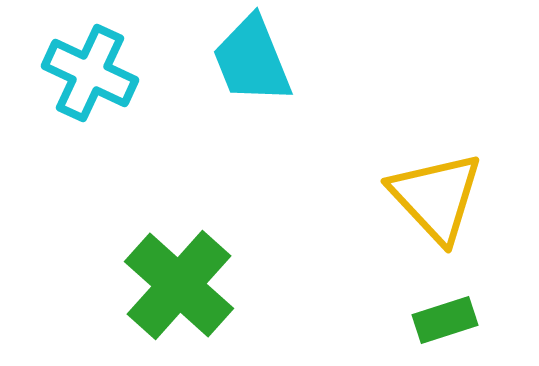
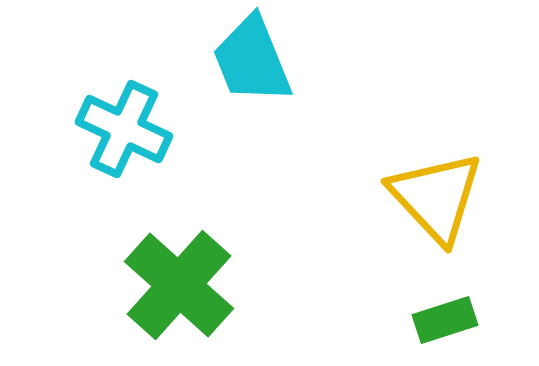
cyan cross: moved 34 px right, 56 px down
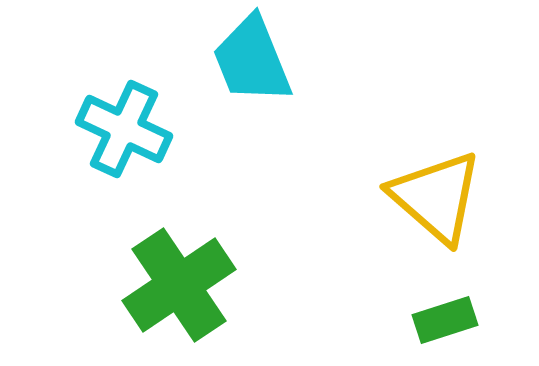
yellow triangle: rotated 6 degrees counterclockwise
green cross: rotated 14 degrees clockwise
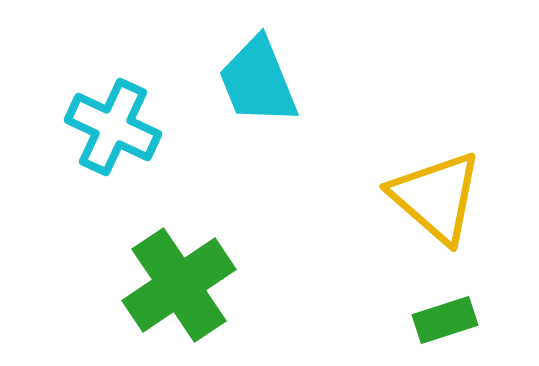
cyan trapezoid: moved 6 px right, 21 px down
cyan cross: moved 11 px left, 2 px up
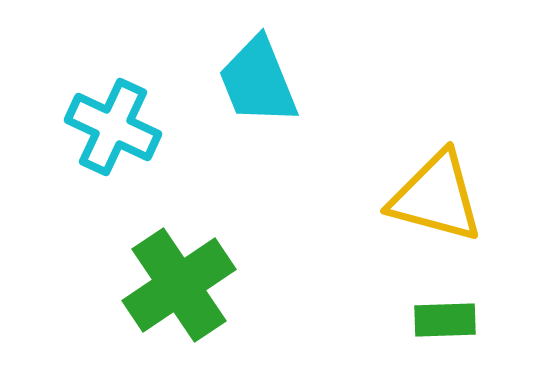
yellow triangle: rotated 26 degrees counterclockwise
green rectangle: rotated 16 degrees clockwise
